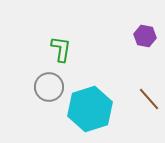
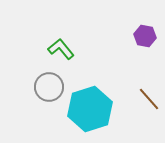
green L-shape: rotated 48 degrees counterclockwise
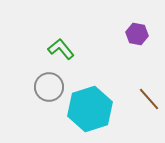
purple hexagon: moved 8 px left, 2 px up
